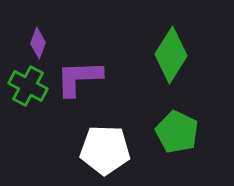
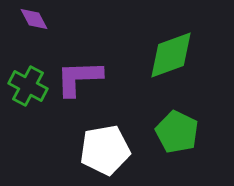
purple diamond: moved 4 px left, 24 px up; rotated 48 degrees counterclockwise
green diamond: rotated 38 degrees clockwise
white pentagon: rotated 12 degrees counterclockwise
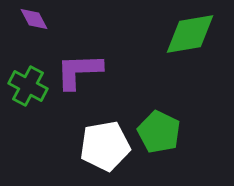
green diamond: moved 19 px right, 21 px up; rotated 10 degrees clockwise
purple L-shape: moved 7 px up
green pentagon: moved 18 px left
white pentagon: moved 4 px up
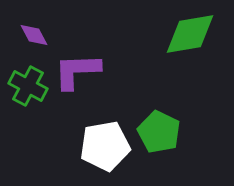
purple diamond: moved 16 px down
purple L-shape: moved 2 px left
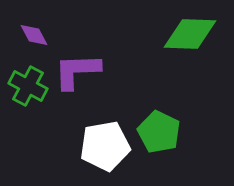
green diamond: rotated 12 degrees clockwise
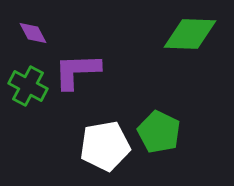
purple diamond: moved 1 px left, 2 px up
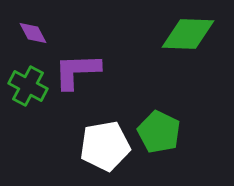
green diamond: moved 2 px left
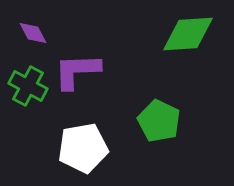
green diamond: rotated 6 degrees counterclockwise
green pentagon: moved 11 px up
white pentagon: moved 22 px left, 2 px down
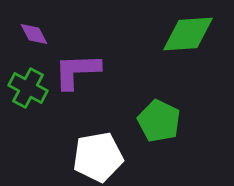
purple diamond: moved 1 px right, 1 px down
green cross: moved 2 px down
white pentagon: moved 15 px right, 9 px down
